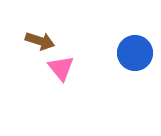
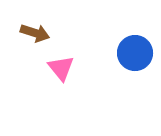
brown arrow: moved 5 px left, 8 px up
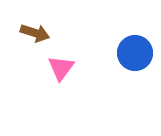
pink triangle: rotated 16 degrees clockwise
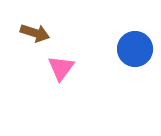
blue circle: moved 4 px up
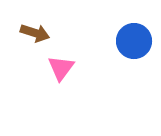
blue circle: moved 1 px left, 8 px up
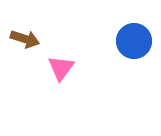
brown arrow: moved 10 px left, 6 px down
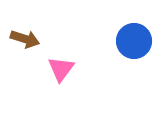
pink triangle: moved 1 px down
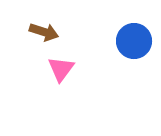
brown arrow: moved 19 px right, 7 px up
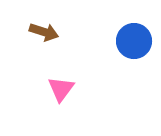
pink triangle: moved 20 px down
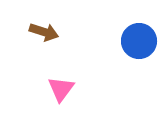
blue circle: moved 5 px right
